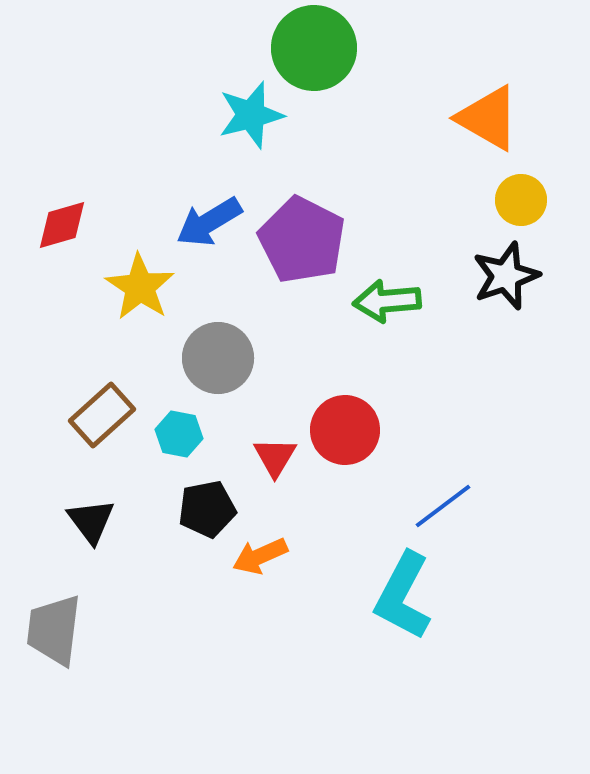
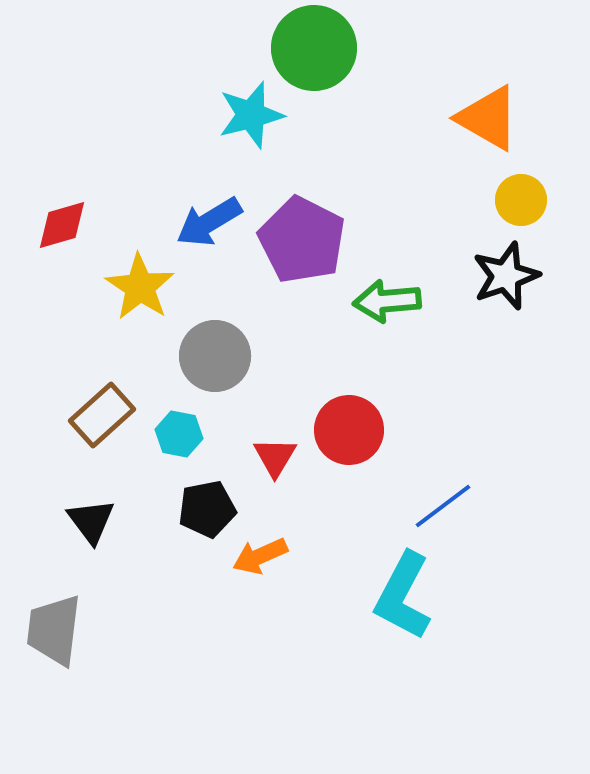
gray circle: moved 3 px left, 2 px up
red circle: moved 4 px right
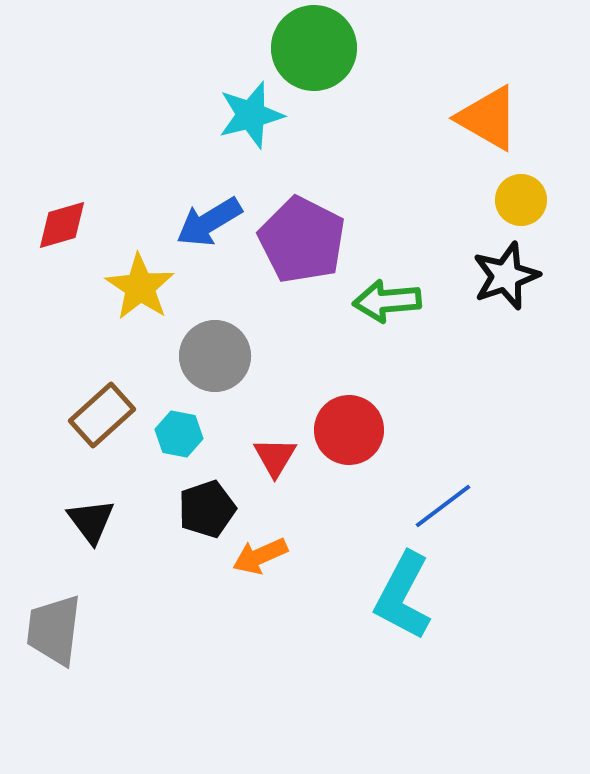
black pentagon: rotated 8 degrees counterclockwise
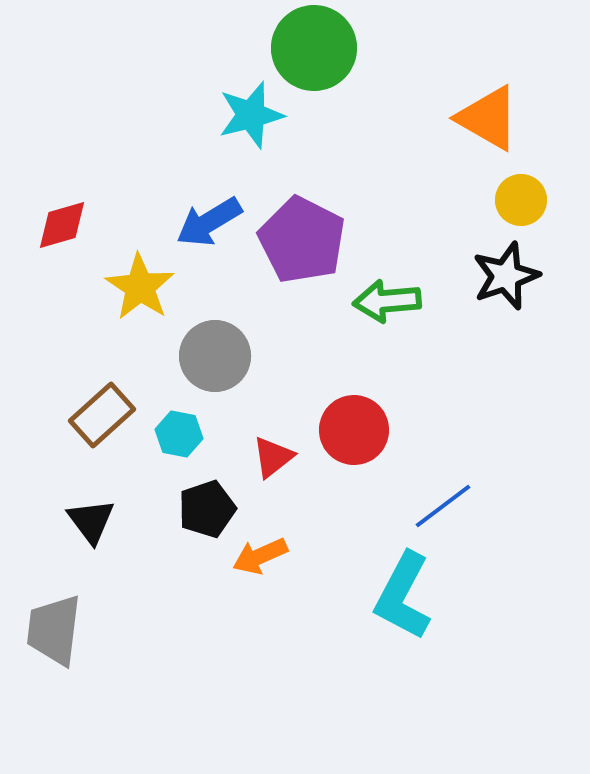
red circle: moved 5 px right
red triangle: moved 2 px left; rotated 21 degrees clockwise
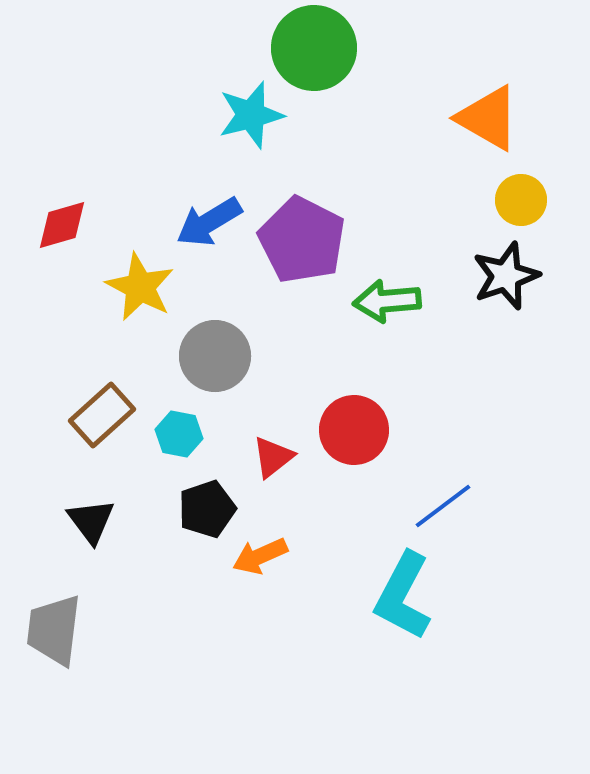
yellow star: rotated 6 degrees counterclockwise
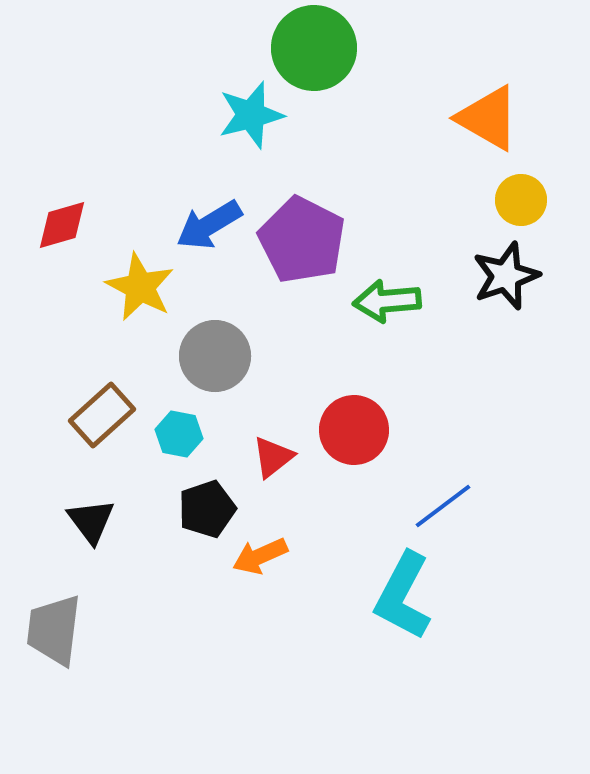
blue arrow: moved 3 px down
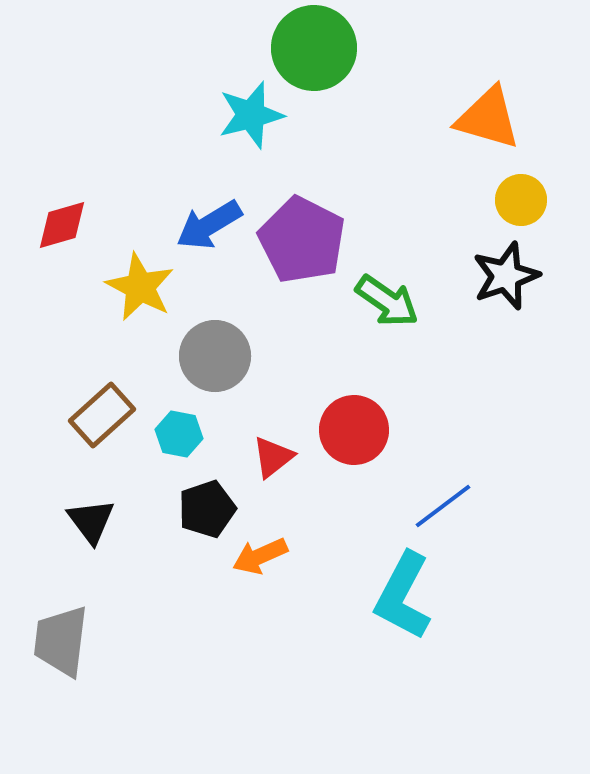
orange triangle: rotated 14 degrees counterclockwise
green arrow: rotated 140 degrees counterclockwise
gray trapezoid: moved 7 px right, 11 px down
